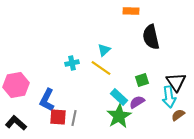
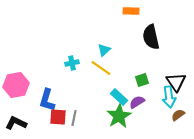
blue L-shape: rotated 10 degrees counterclockwise
black L-shape: rotated 15 degrees counterclockwise
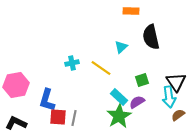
cyan triangle: moved 17 px right, 3 px up
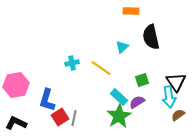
cyan triangle: moved 1 px right
red square: moved 2 px right; rotated 36 degrees counterclockwise
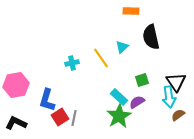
yellow line: moved 10 px up; rotated 20 degrees clockwise
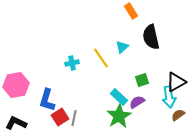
orange rectangle: rotated 56 degrees clockwise
black triangle: rotated 35 degrees clockwise
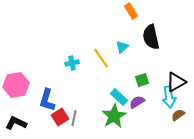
green star: moved 5 px left
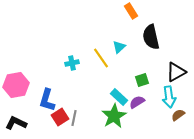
cyan triangle: moved 3 px left
black triangle: moved 10 px up
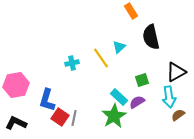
red square: rotated 24 degrees counterclockwise
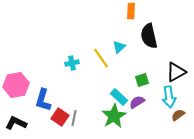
orange rectangle: rotated 35 degrees clockwise
black semicircle: moved 2 px left, 1 px up
blue L-shape: moved 4 px left
